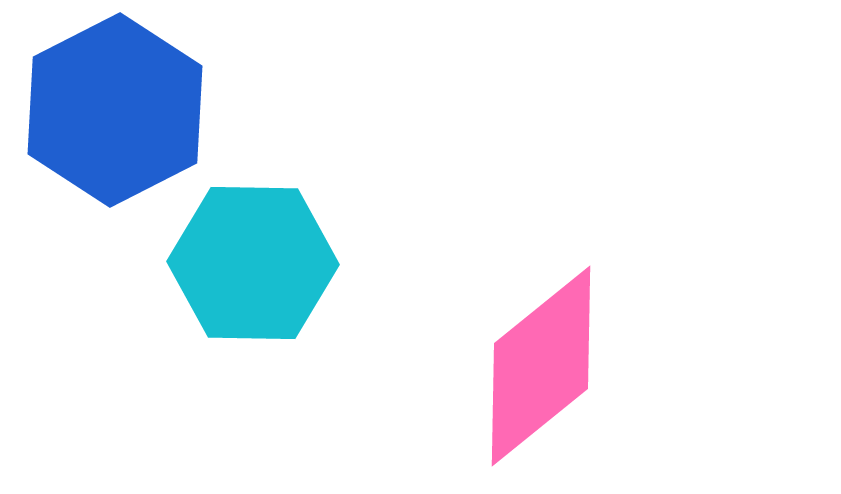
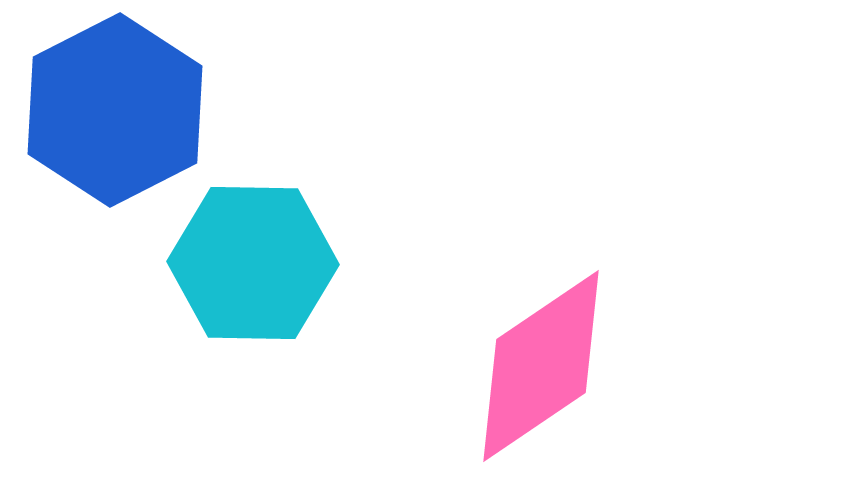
pink diamond: rotated 5 degrees clockwise
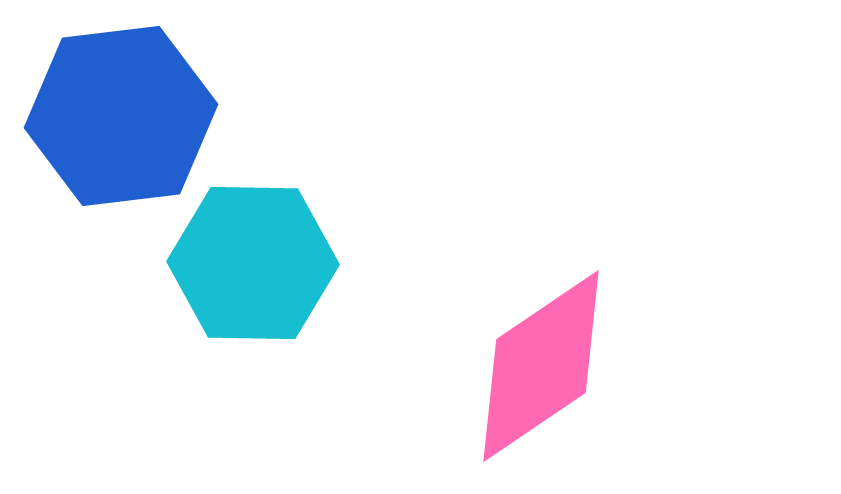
blue hexagon: moved 6 px right, 6 px down; rotated 20 degrees clockwise
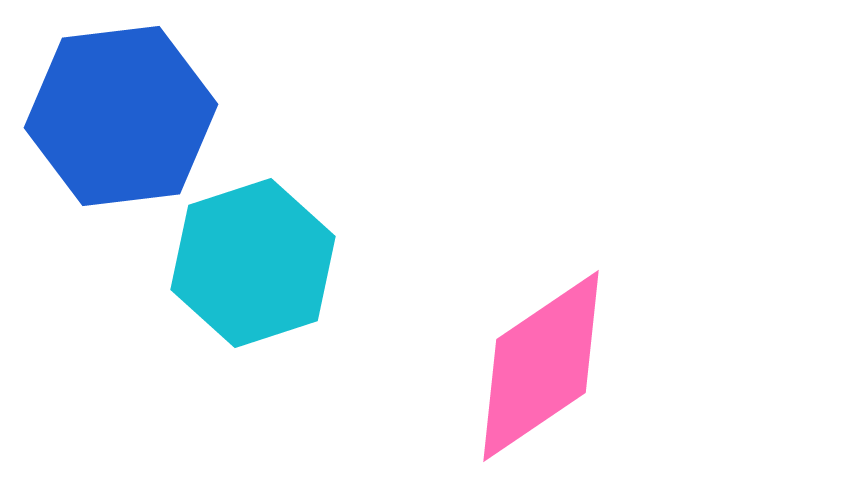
cyan hexagon: rotated 19 degrees counterclockwise
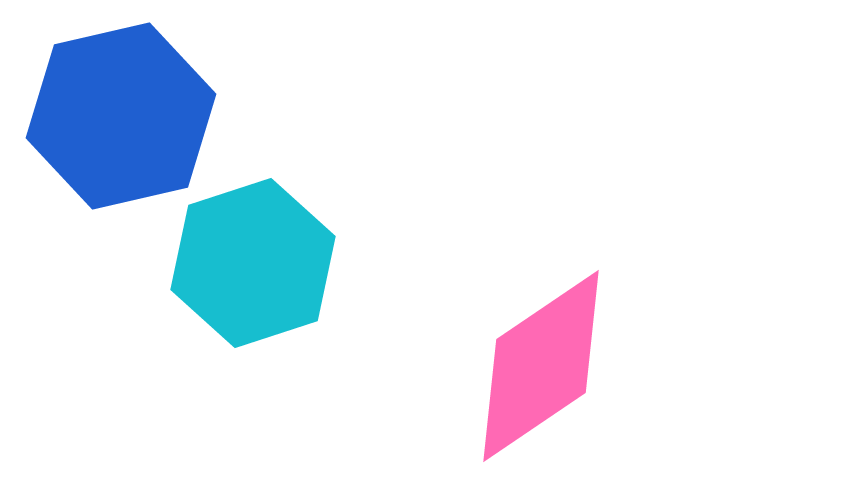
blue hexagon: rotated 6 degrees counterclockwise
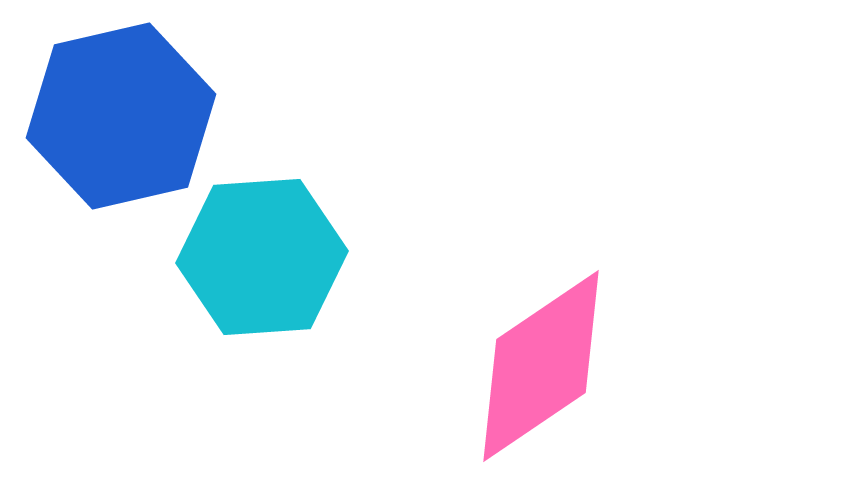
cyan hexagon: moved 9 px right, 6 px up; rotated 14 degrees clockwise
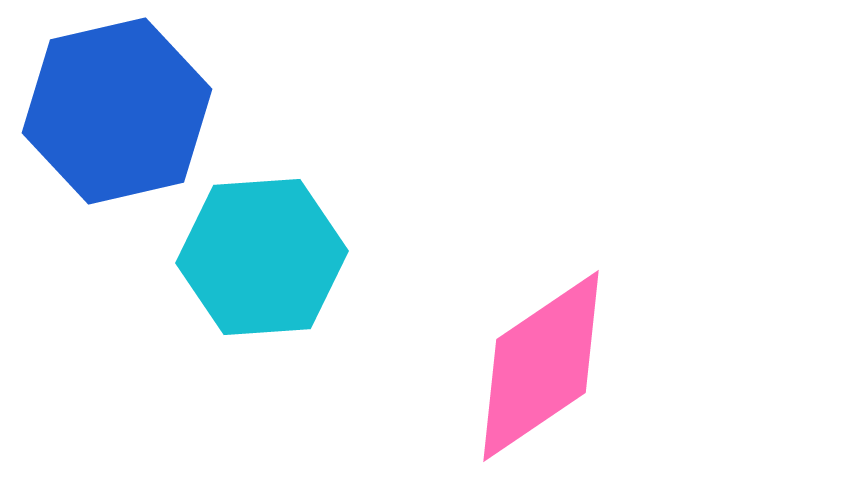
blue hexagon: moved 4 px left, 5 px up
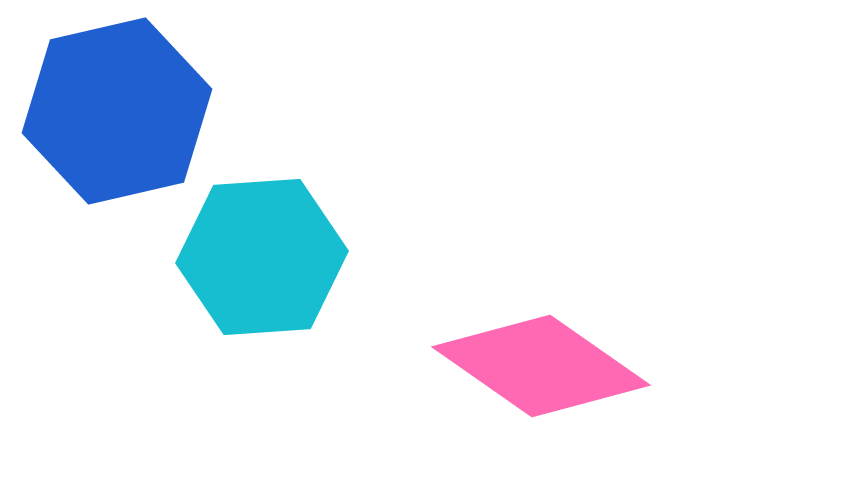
pink diamond: rotated 69 degrees clockwise
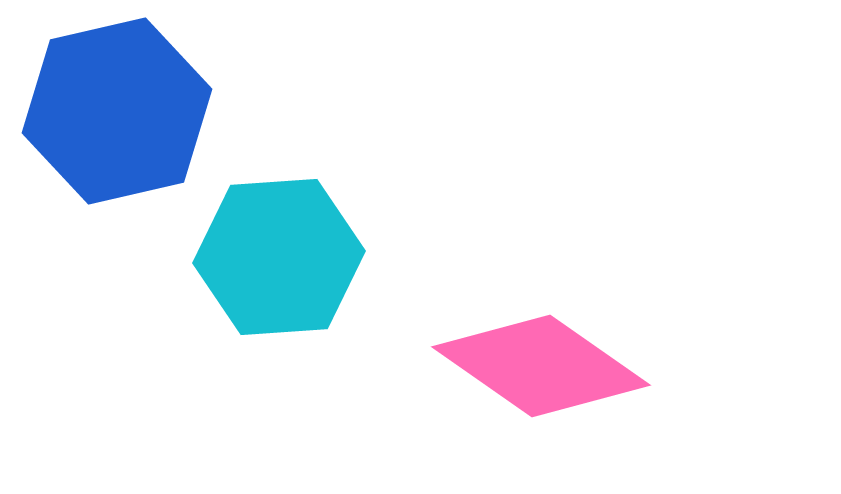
cyan hexagon: moved 17 px right
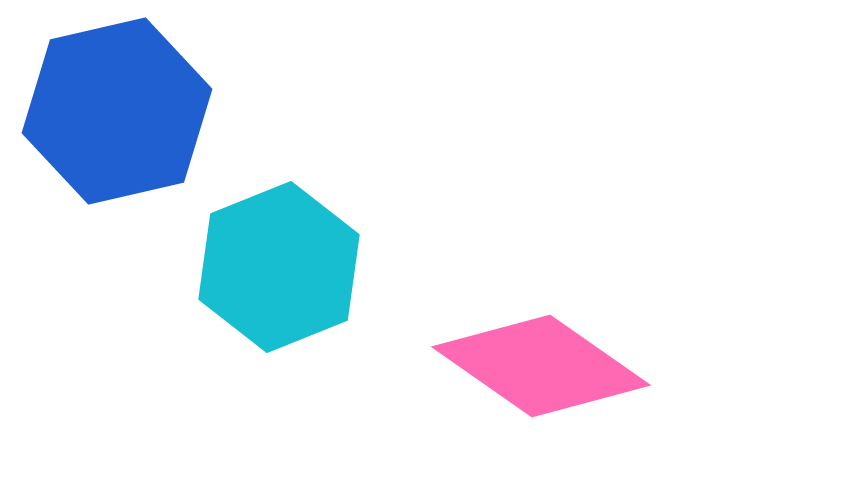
cyan hexagon: moved 10 px down; rotated 18 degrees counterclockwise
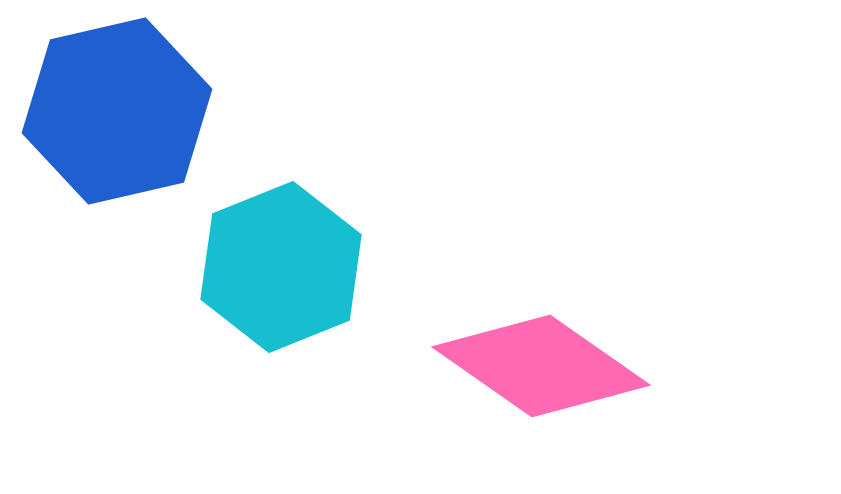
cyan hexagon: moved 2 px right
